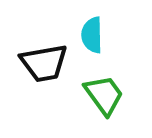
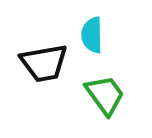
green trapezoid: moved 1 px right
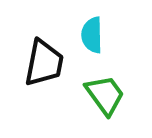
black trapezoid: rotated 69 degrees counterclockwise
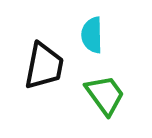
black trapezoid: moved 3 px down
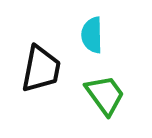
black trapezoid: moved 3 px left, 3 px down
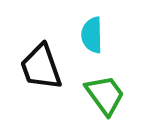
black trapezoid: moved 2 px up; rotated 150 degrees clockwise
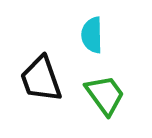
black trapezoid: moved 12 px down
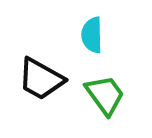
black trapezoid: rotated 42 degrees counterclockwise
